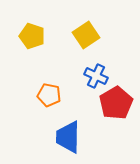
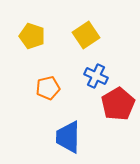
orange pentagon: moved 1 px left, 7 px up; rotated 25 degrees counterclockwise
red pentagon: moved 2 px right, 1 px down
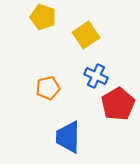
yellow pentagon: moved 11 px right, 19 px up
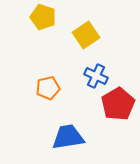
blue trapezoid: rotated 80 degrees clockwise
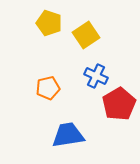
yellow pentagon: moved 6 px right, 6 px down
red pentagon: moved 1 px right
blue trapezoid: moved 2 px up
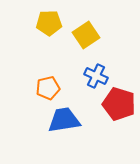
yellow pentagon: rotated 20 degrees counterclockwise
red pentagon: rotated 24 degrees counterclockwise
blue trapezoid: moved 4 px left, 15 px up
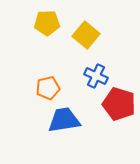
yellow pentagon: moved 2 px left
yellow square: rotated 16 degrees counterclockwise
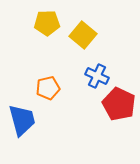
yellow square: moved 3 px left
blue cross: moved 1 px right
red pentagon: rotated 8 degrees clockwise
blue trapezoid: moved 42 px left; rotated 84 degrees clockwise
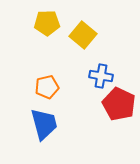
blue cross: moved 4 px right; rotated 15 degrees counterclockwise
orange pentagon: moved 1 px left, 1 px up
blue trapezoid: moved 22 px right, 4 px down
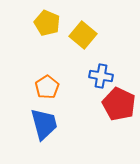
yellow pentagon: rotated 25 degrees clockwise
orange pentagon: rotated 20 degrees counterclockwise
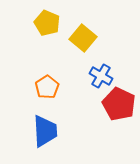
yellow square: moved 3 px down
blue cross: rotated 20 degrees clockwise
blue trapezoid: moved 1 px right, 7 px down; rotated 12 degrees clockwise
